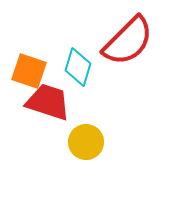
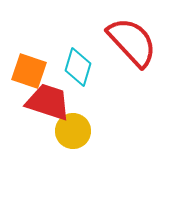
red semicircle: moved 4 px right, 1 px down; rotated 88 degrees counterclockwise
yellow circle: moved 13 px left, 11 px up
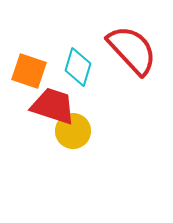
red semicircle: moved 8 px down
red trapezoid: moved 5 px right, 4 px down
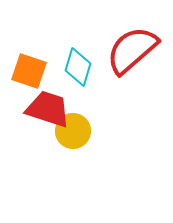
red semicircle: rotated 88 degrees counterclockwise
red trapezoid: moved 5 px left, 3 px down
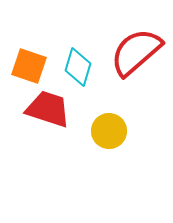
red semicircle: moved 4 px right, 2 px down
orange square: moved 5 px up
yellow circle: moved 36 px right
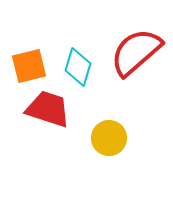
orange square: rotated 33 degrees counterclockwise
yellow circle: moved 7 px down
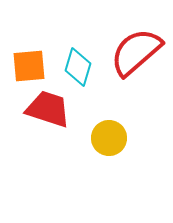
orange square: rotated 9 degrees clockwise
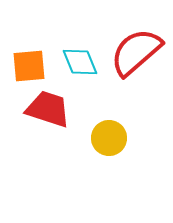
cyan diamond: moved 2 px right, 5 px up; rotated 39 degrees counterclockwise
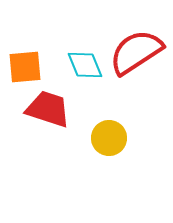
red semicircle: rotated 8 degrees clockwise
cyan diamond: moved 5 px right, 3 px down
orange square: moved 4 px left, 1 px down
